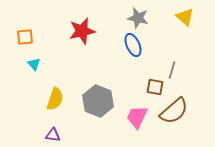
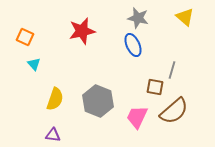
orange square: rotated 30 degrees clockwise
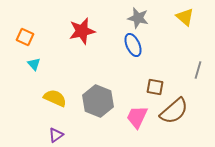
gray line: moved 26 px right
yellow semicircle: moved 1 px up; rotated 85 degrees counterclockwise
purple triangle: moved 3 px right; rotated 42 degrees counterclockwise
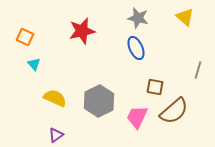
blue ellipse: moved 3 px right, 3 px down
gray hexagon: moved 1 px right; rotated 12 degrees clockwise
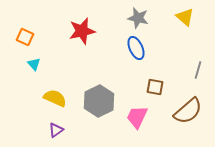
brown semicircle: moved 14 px right
purple triangle: moved 5 px up
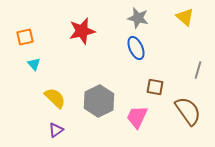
orange square: rotated 36 degrees counterclockwise
yellow semicircle: rotated 20 degrees clockwise
brown semicircle: rotated 84 degrees counterclockwise
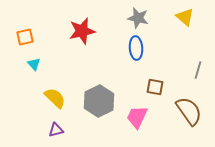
blue ellipse: rotated 20 degrees clockwise
brown semicircle: moved 1 px right
purple triangle: rotated 21 degrees clockwise
